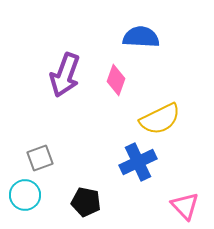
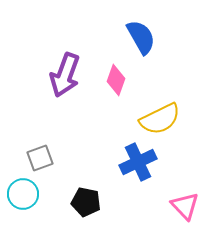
blue semicircle: rotated 57 degrees clockwise
cyan circle: moved 2 px left, 1 px up
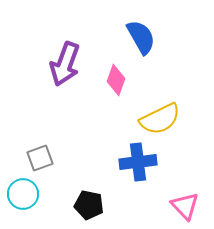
purple arrow: moved 11 px up
blue cross: rotated 18 degrees clockwise
black pentagon: moved 3 px right, 3 px down
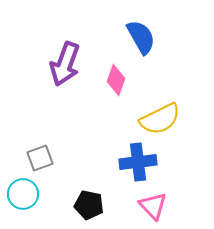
pink triangle: moved 32 px left
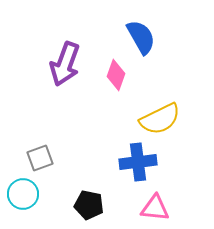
pink diamond: moved 5 px up
pink triangle: moved 2 px right, 2 px down; rotated 40 degrees counterclockwise
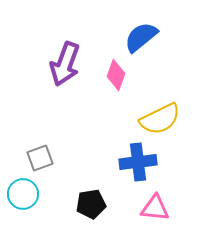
blue semicircle: rotated 99 degrees counterclockwise
black pentagon: moved 2 px right, 1 px up; rotated 20 degrees counterclockwise
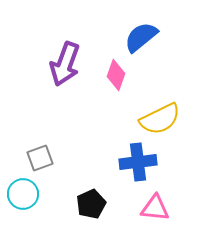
black pentagon: rotated 16 degrees counterclockwise
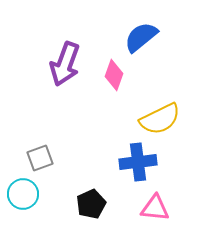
pink diamond: moved 2 px left
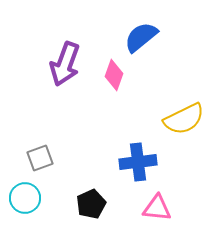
yellow semicircle: moved 24 px right
cyan circle: moved 2 px right, 4 px down
pink triangle: moved 2 px right
